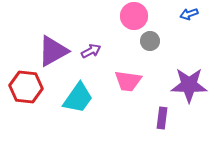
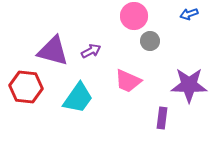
purple triangle: rotated 44 degrees clockwise
pink trapezoid: rotated 16 degrees clockwise
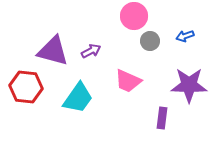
blue arrow: moved 4 px left, 22 px down
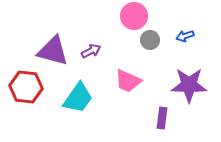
gray circle: moved 1 px up
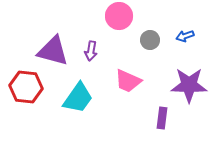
pink circle: moved 15 px left
purple arrow: rotated 126 degrees clockwise
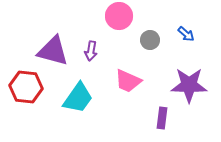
blue arrow: moved 1 px right, 2 px up; rotated 120 degrees counterclockwise
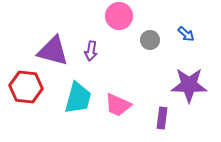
pink trapezoid: moved 10 px left, 24 px down
cyan trapezoid: rotated 20 degrees counterclockwise
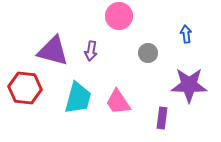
blue arrow: rotated 138 degrees counterclockwise
gray circle: moved 2 px left, 13 px down
red hexagon: moved 1 px left, 1 px down
pink trapezoid: moved 3 px up; rotated 32 degrees clockwise
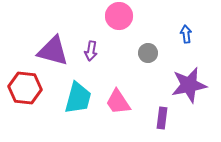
purple star: rotated 12 degrees counterclockwise
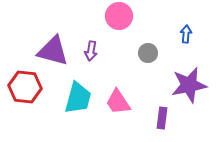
blue arrow: rotated 12 degrees clockwise
red hexagon: moved 1 px up
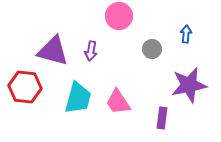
gray circle: moved 4 px right, 4 px up
